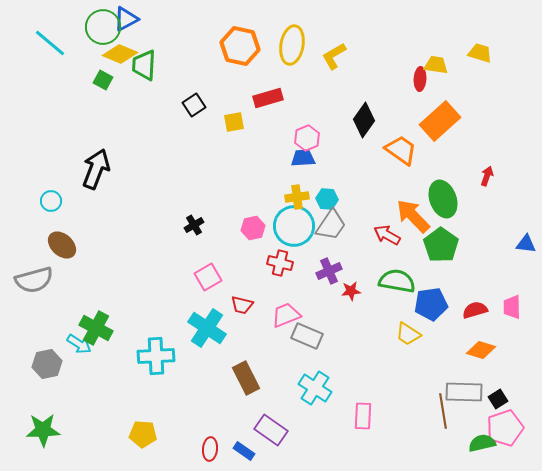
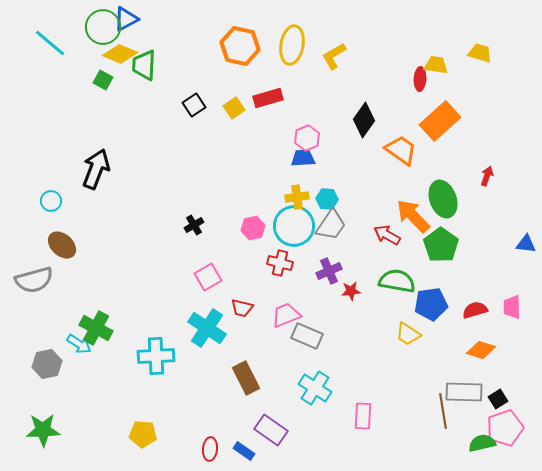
yellow square at (234, 122): moved 14 px up; rotated 25 degrees counterclockwise
red trapezoid at (242, 305): moved 3 px down
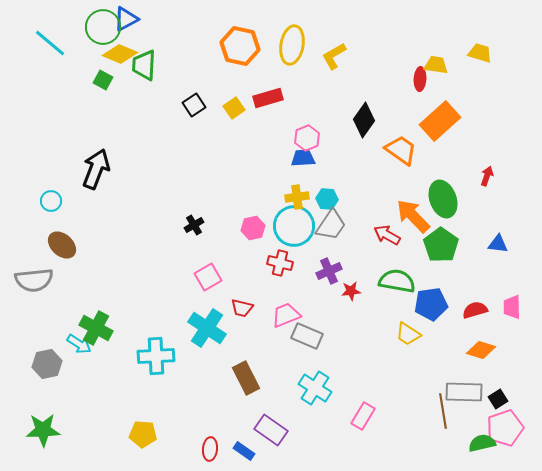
blue triangle at (526, 244): moved 28 px left
gray semicircle at (34, 280): rotated 9 degrees clockwise
pink rectangle at (363, 416): rotated 28 degrees clockwise
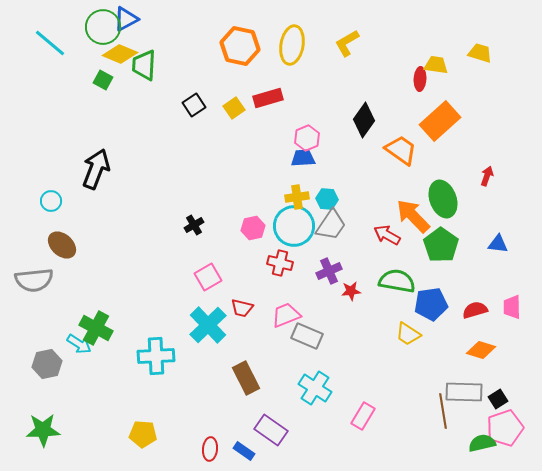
yellow L-shape at (334, 56): moved 13 px right, 13 px up
cyan cross at (207, 328): moved 1 px right, 3 px up; rotated 12 degrees clockwise
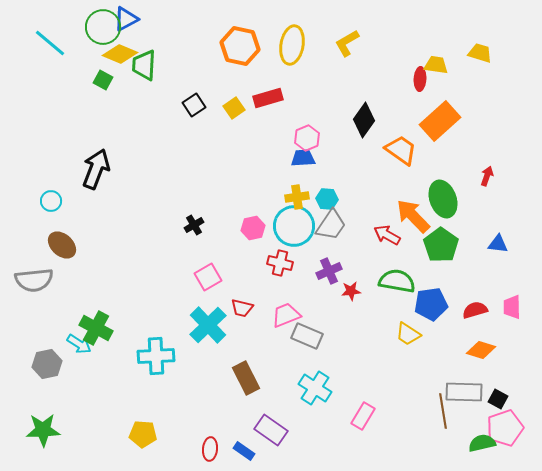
black square at (498, 399): rotated 30 degrees counterclockwise
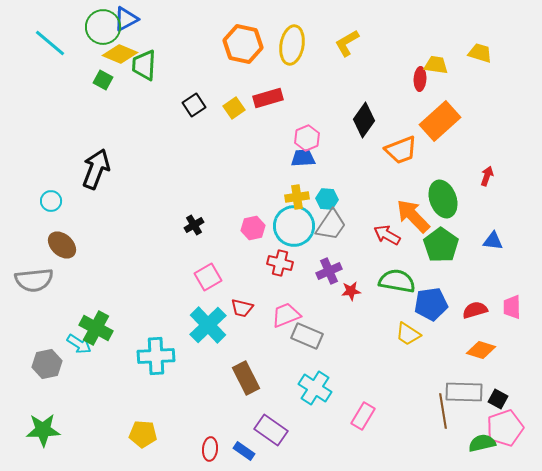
orange hexagon at (240, 46): moved 3 px right, 2 px up
orange trapezoid at (401, 150): rotated 124 degrees clockwise
blue triangle at (498, 244): moved 5 px left, 3 px up
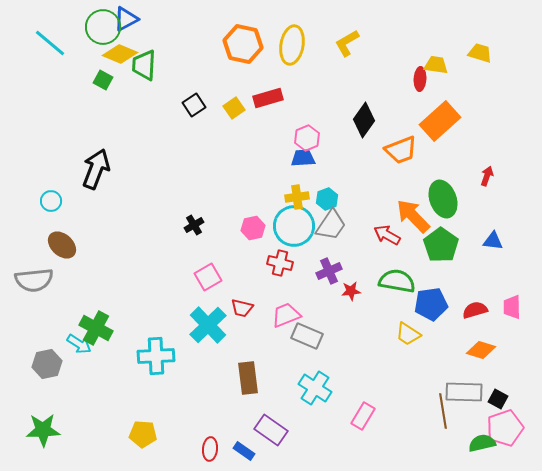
cyan hexagon at (327, 199): rotated 25 degrees counterclockwise
brown rectangle at (246, 378): moved 2 px right; rotated 20 degrees clockwise
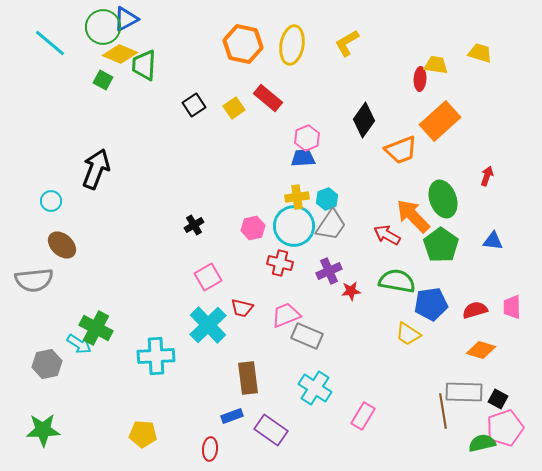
red rectangle at (268, 98): rotated 56 degrees clockwise
blue rectangle at (244, 451): moved 12 px left, 35 px up; rotated 55 degrees counterclockwise
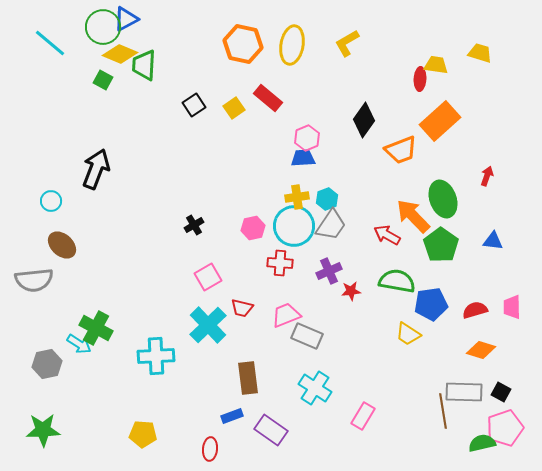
red cross at (280, 263): rotated 10 degrees counterclockwise
black square at (498, 399): moved 3 px right, 7 px up
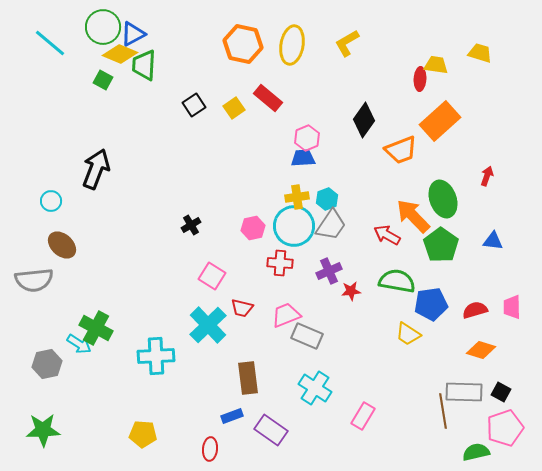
blue triangle at (126, 19): moved 7 px right, 15 px down
black cross at (194, 225): moved 3 px left
pink square at (208, 277): moved 4 px right, 1 px up; rotated 28 degrees counterclockwise
green semicircle at (482, 443): moved 6 px left, 9 px down
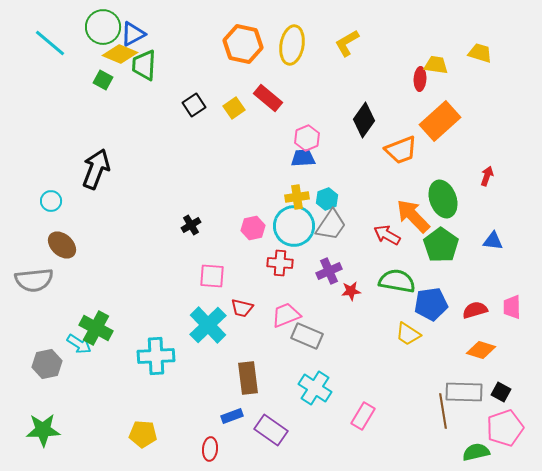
pink square at (212, 276): rotated 28 degrees counterclockwise
